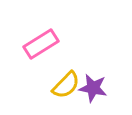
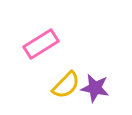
purple star: moved 2 px right
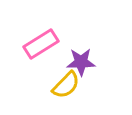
purple star: moved 14 px left, 26 px up; rotated 12 degrees counterclockwise
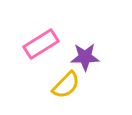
purple star: moved 4 px right, 5 px up
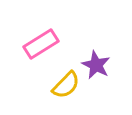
purple star: moved 11 px right, 8 px down; rotated 28 degrees clockwise
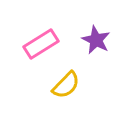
purple star: moved 25 px up
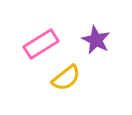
yellow semicircle: moved 7 px up; rotated 8 degrees clockwise
